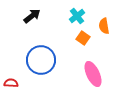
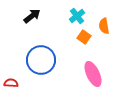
orange square: moved 1 px right, 1 px up
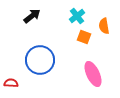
orange square: rotated 16 degrees counterclockwise
blue circle: moved 1 px left
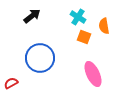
cyan cross: moved 1 px right, 1 px down; rotated 21 degrees counterclockwise
blue circle: moved 2 px up
red semicircle: rotated 32 degrees counterclockwise
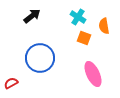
orange square: moved 1 px down
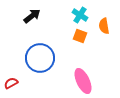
cyan cross: moved 2 px right, 2 px up
orange square: moved 4 px left, 2 px up
pink ellipse: moved 10 px left, 7 px down
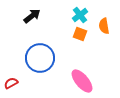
cyan cross: rotated 21 degrees clockwise
orange square: moved 2 px up
pink ellipse: moved 1 px left; rotated 15 degrees counterclockwise
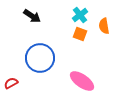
black arrow: rotated 72 degrees clockwise
pink ellipse: rotated 15 degrees counterclockwise
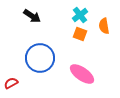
pink ellipse: moved 7 px up
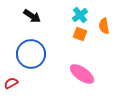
blue circle: moved 9 px left, 4 px up
